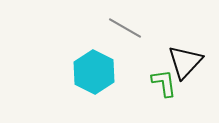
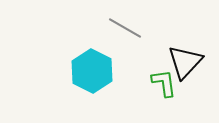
cyan hexagon: moved 2 px left, 1 px up
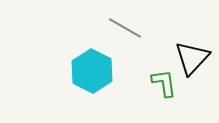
black triangle: moved 7 px right, 4 px up
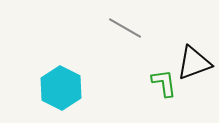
black triangle: moved 2 px right, 5 px down; rotated 27 degrees clockwise
cyan hexagon: moved 31 px left, 17 px down
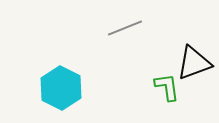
gray line: rotated 52 degrees counterclockwise
green L-shape: moved 3 px right, 4 px down
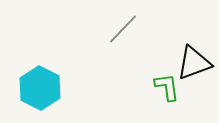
gray line: moved 2 px left, 1 px down; rotated 24 degrees counterclockwise
cyan hexagon: moved 21 px left
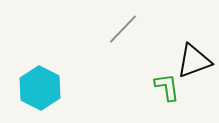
black triangle: moved 2 px up
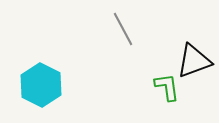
gray line: rotated 72 degrees counterclockwise
cyan hexagon: moved 1 px right, 3 px up
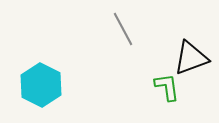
black triangle: moved 3 px left, 3 px up
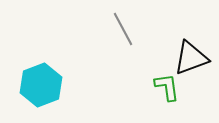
cyan hexagon: rotated 12 degrees clockwise
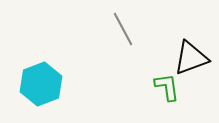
cyan hexagon: moved 1 px up
